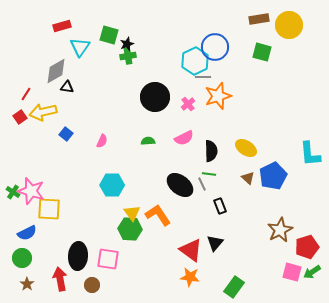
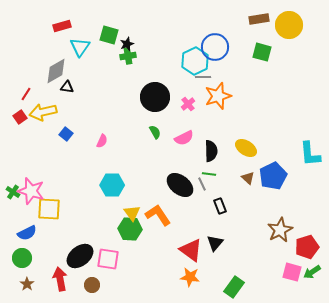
green semicircle at (148, 141): moved 7 px right, 9 px up; rotated 64 degrees clockwise
black ellipse at (78, 256): moved 2 px right; rotated 48 degrees clockwise
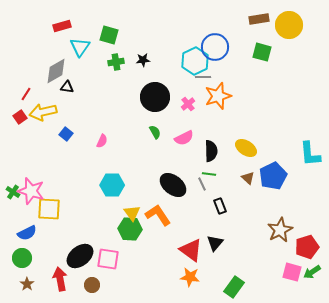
black star at (127, 44): moved 16 px right, 16 px down; rotated 16 degrees clockwise
green cross at (128, 56): moved 12 px left, 6 px down
black ellipse at (180, 185): moved 7 px left
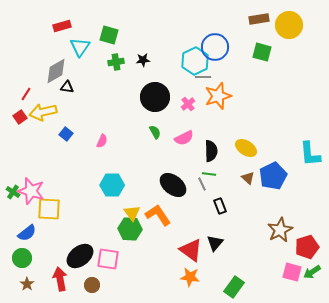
blue semicircle at (27, 233): rotated 12 degrees counterclockwise
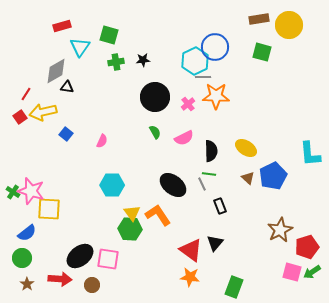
orange star at (218, 96): moved 2 px left; rotated 20 degrees clockwise
red arrow at (60, 279): rotated 105 degrees clockwise
green rectangle at (234, 287): rotated 15 degrees counterclockwise
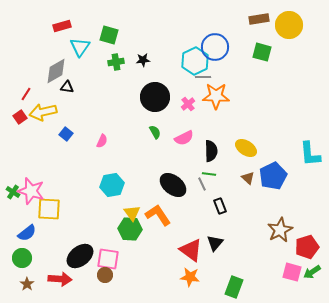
cyan hexagon at (112, 185): rotated 10 degrees counterclockwise
brown circle at (92, 285): moved 13 px right, 10 px up
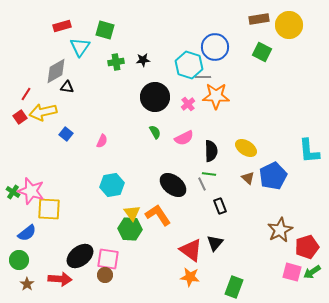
green square at (109, 35): moved 4 px left, 5 px up
green square at (262, 52): rotated 12 degrees clockwise
cyan hexagon at (195, 61): moved 6 px left, 4 px down; rotated 16 degrees counterclockwise
cyan L-shape at (310, 154): moved 1 px left, 3 px up
green circle at (22, 258): moved 3 px left, 2 px down
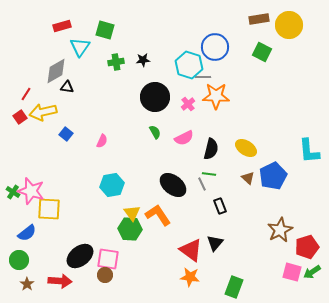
black semicircle at (211, 151): moved 2 px up; rotated 15 degrees clockwise
red arrow at (60, 279): moved 2 px down
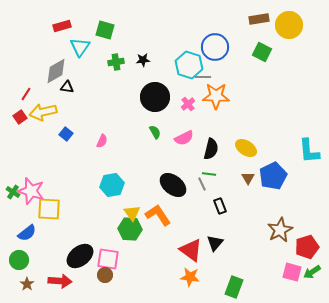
brown triangle at (248, 178): rotated 16 degrees clockwise
